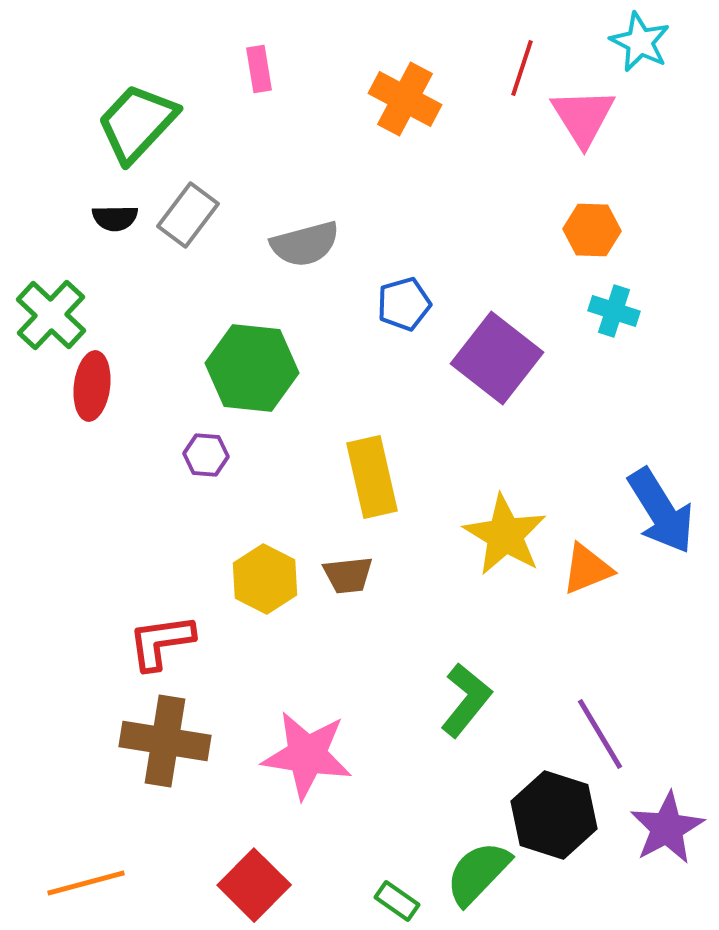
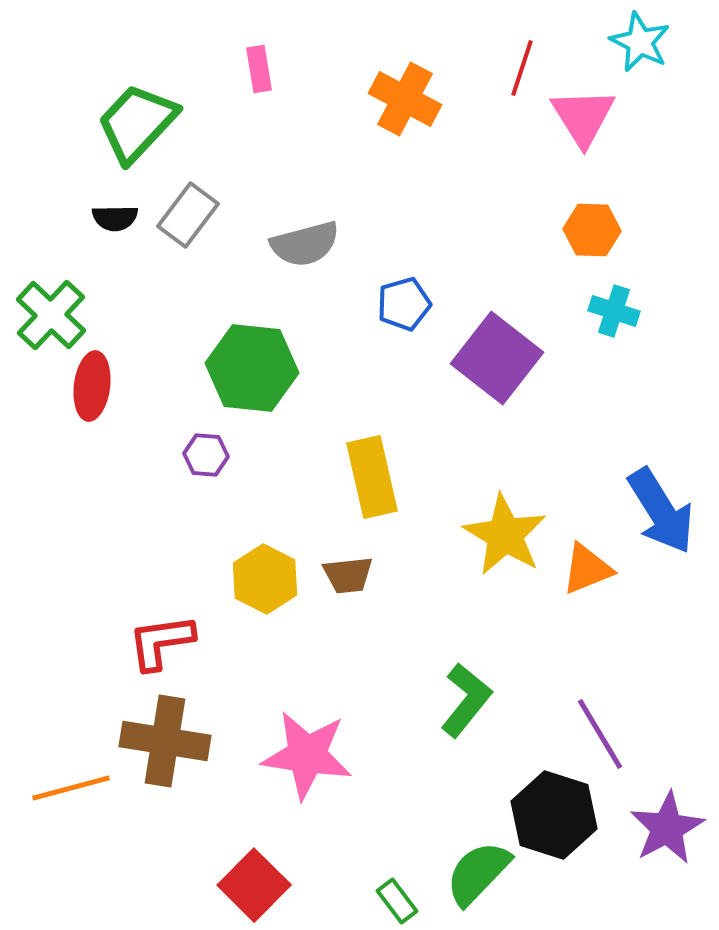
orange line: moved 15 px left, 95 px up
green rectangle: rotated 18 degrees clockwise
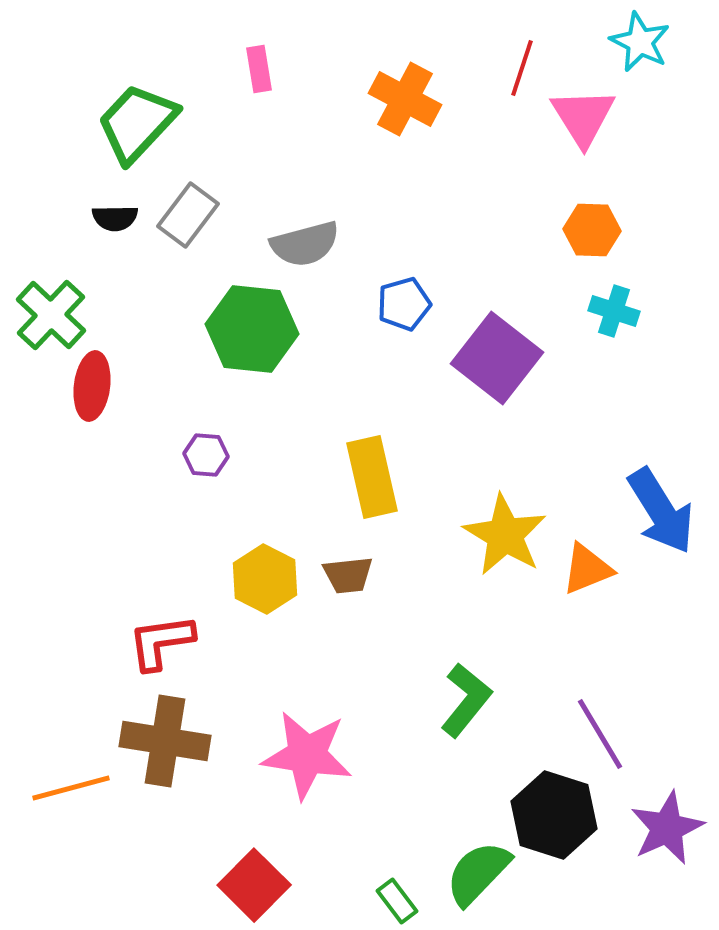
green hexagon: moved 39 px up
purple star: rotated 4 degrees clockwise
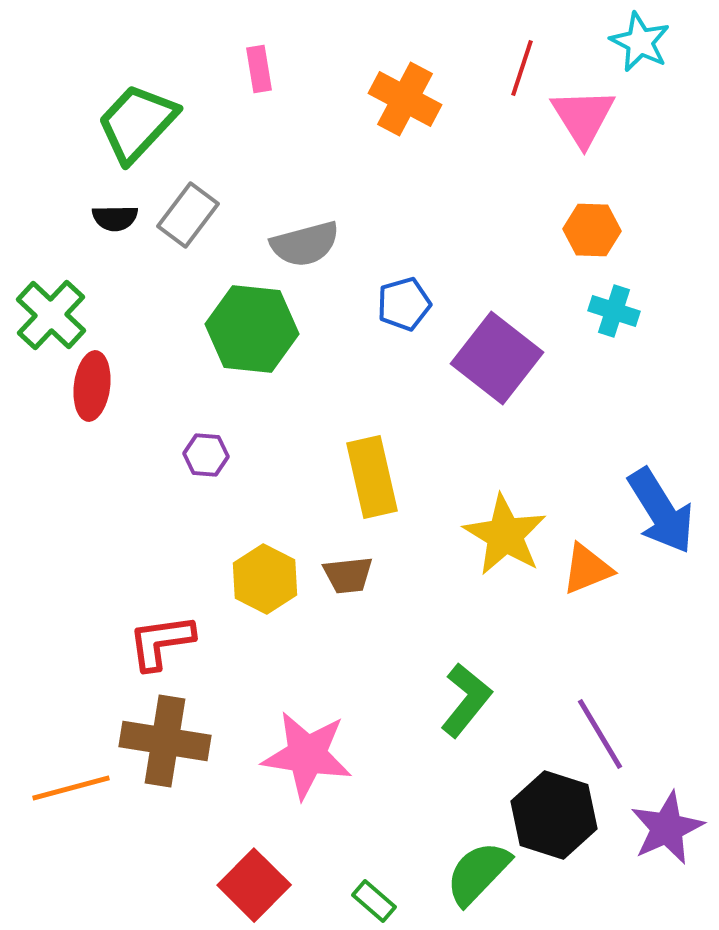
green rectangle: moved 23 px left; rotated 12 degrees counterclockwise
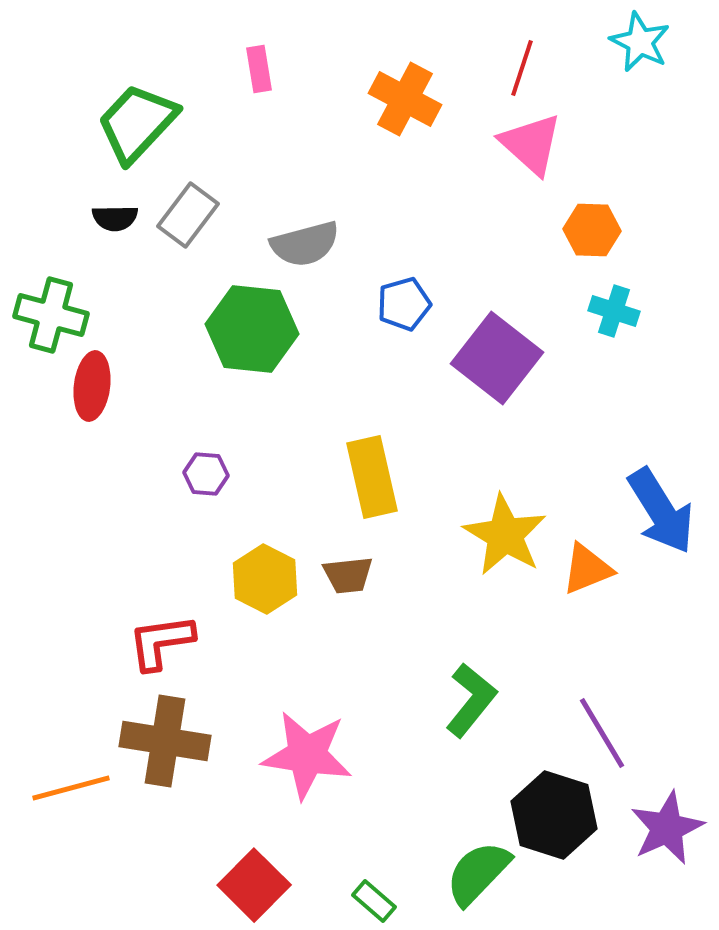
pink triangle: moved 52 px left, 27 px down; rotated 16 degrees counterclockwise
green cross: rotated 28 degrees counterclockwise
purple hexagon: moved 19 px down
green L-shape: moved 5 px right
purple line: moved 2 px right, 1 px up
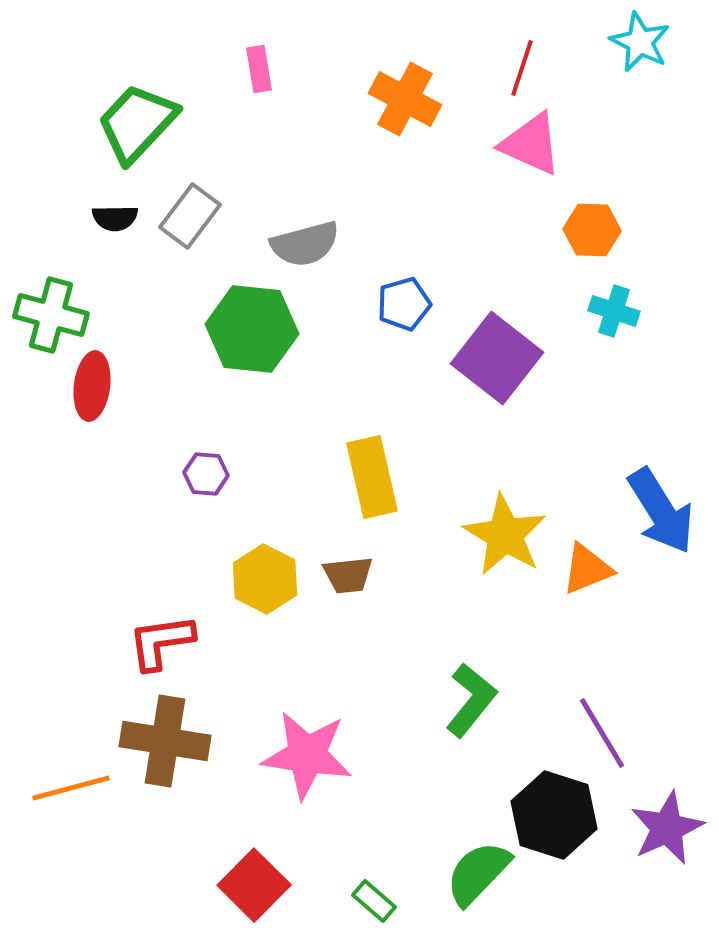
pink triangle: rotated 18 degrees counterclockwise
gray rectangle: moved 2 px right, 1 px down
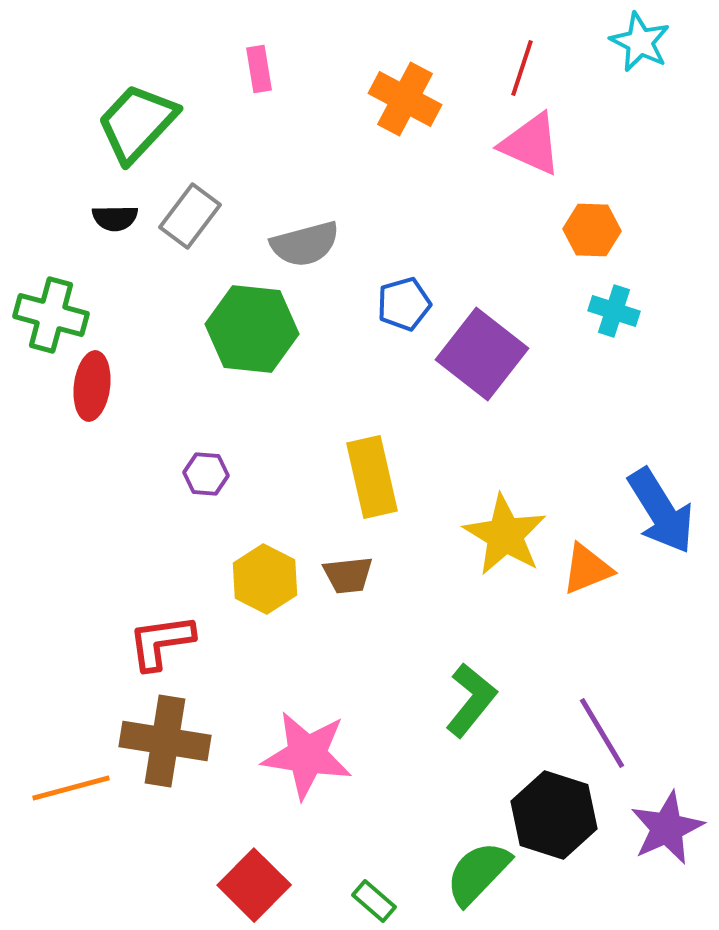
purple square: moved 15 px left, 4 px up
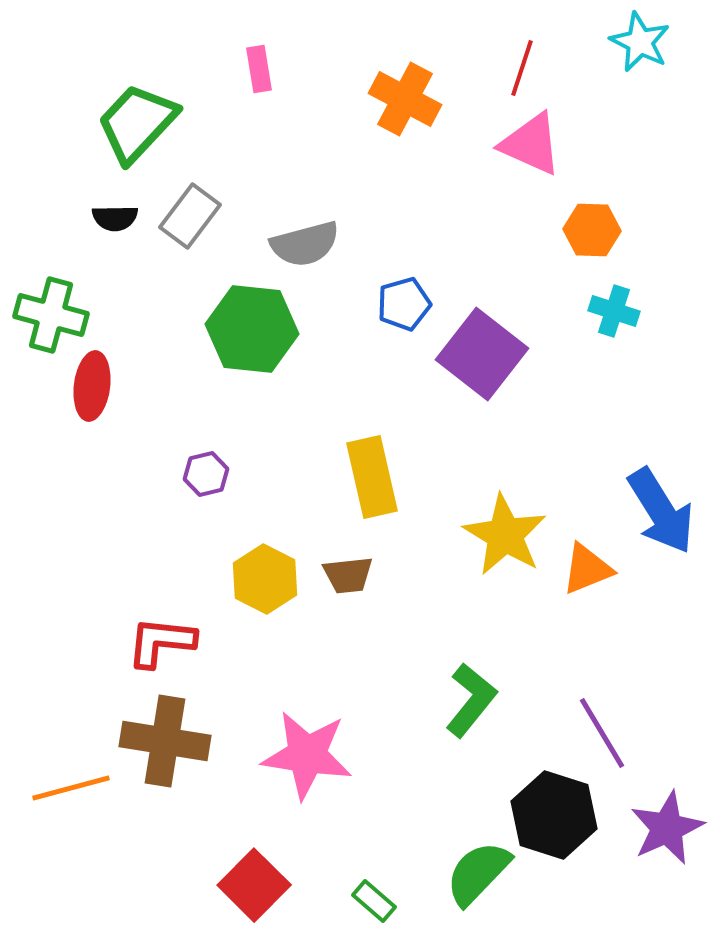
purple hexagon: rotated 18 degrees counterclockwise
red L-shape: rotated 14 degrees clockwise
